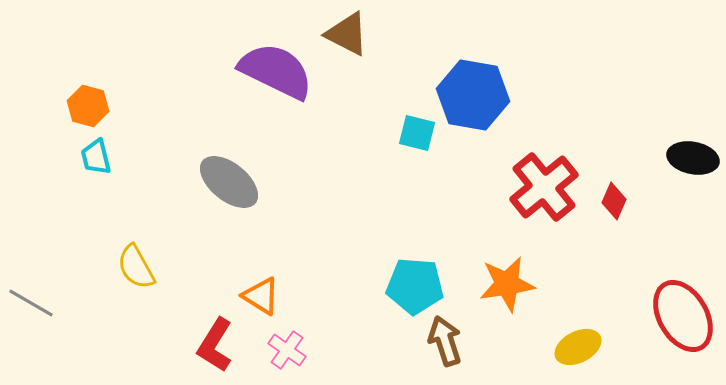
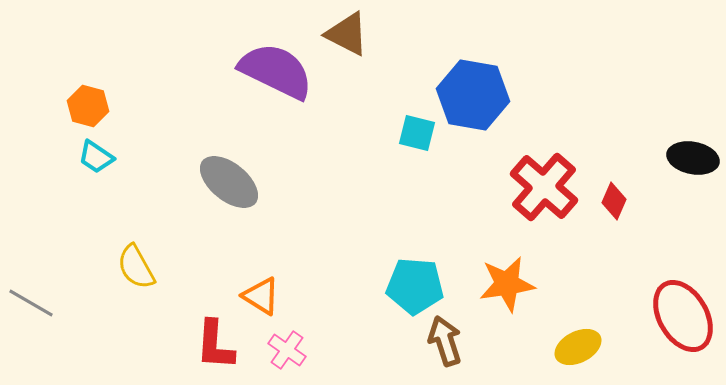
cyan trapezoid: rotated 42 degrees counterclockwise
red cross: rotated 10 degrees counterclockwise
red L-shape: rotated 28 degrees counterclockwise
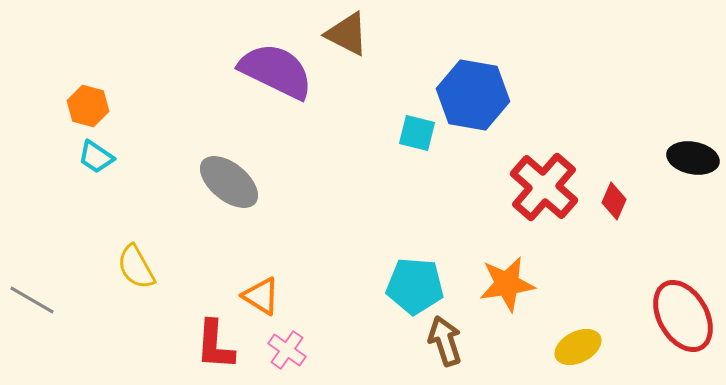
gray line: moved 1 px right, 3 px up
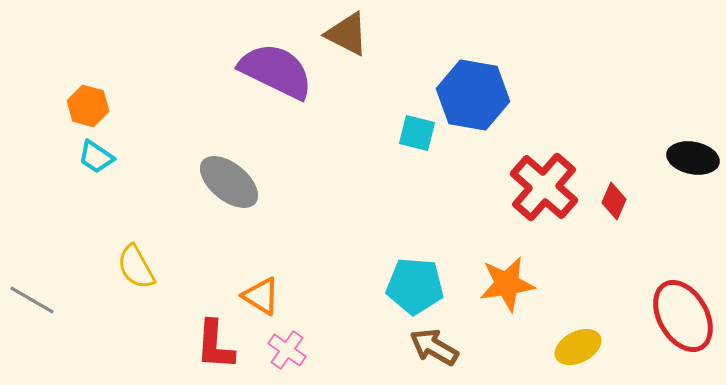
brown arrow: moved 11 px left, 6 px down; rotated 42 degrees counterclockwise
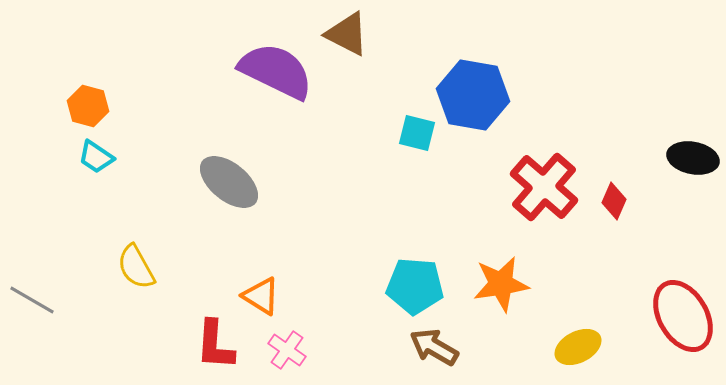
orange star: moved 6 px left
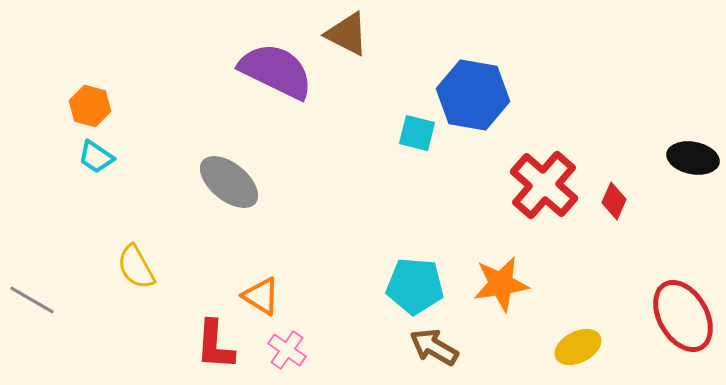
orange hexagon: moved 2 px right
red cross: moved 2 px up
